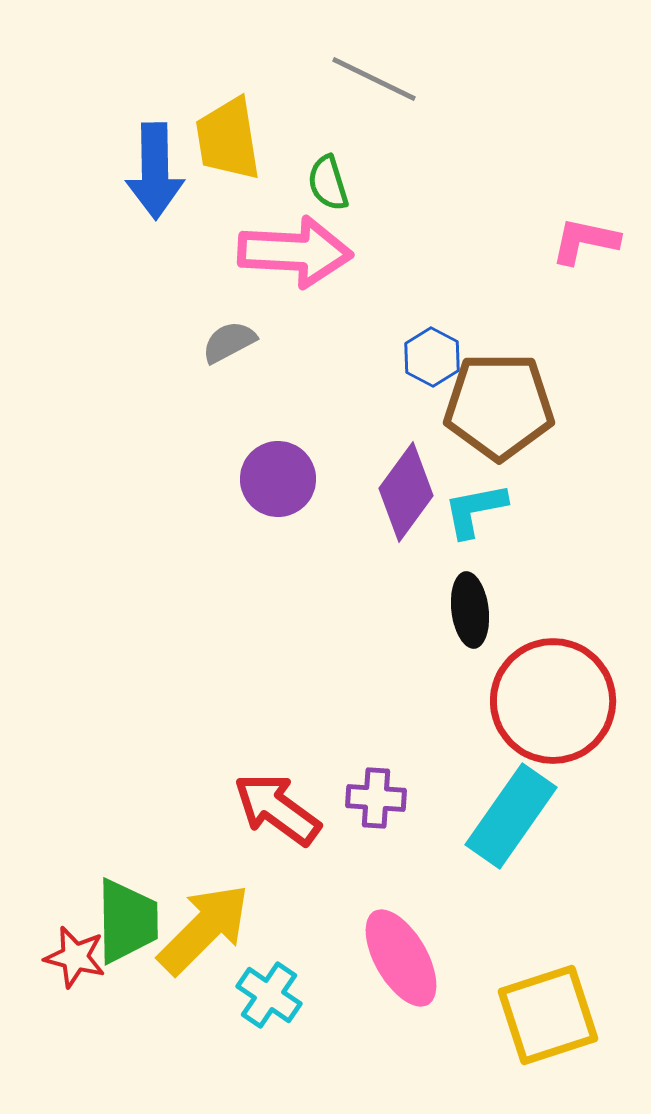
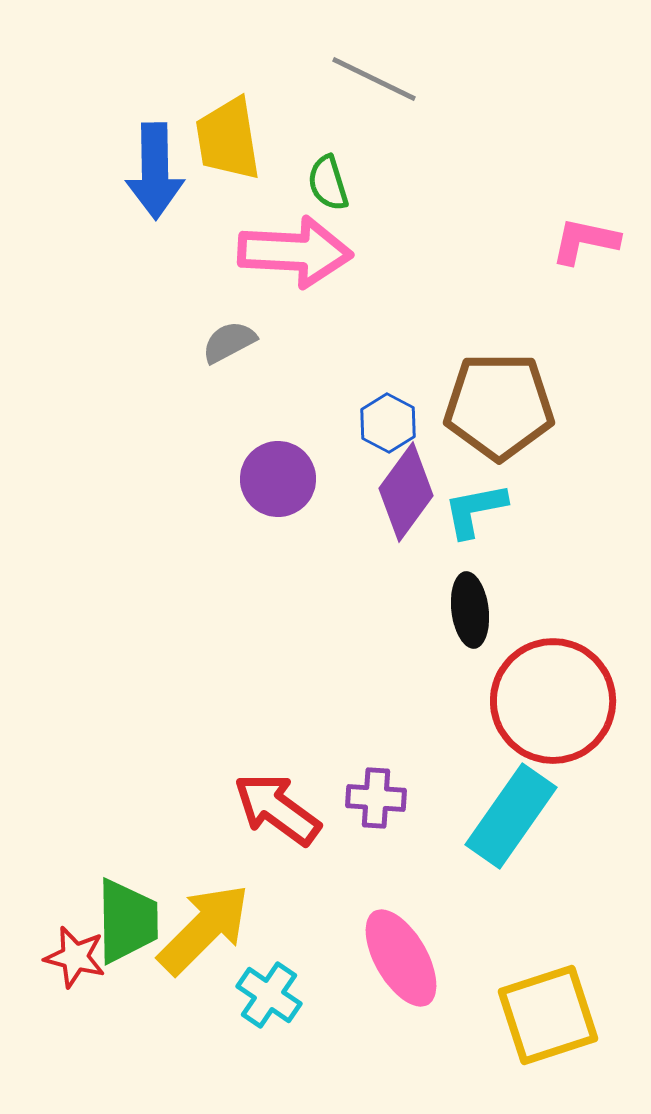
blue hexagon: moved 44 px left, 66 px down
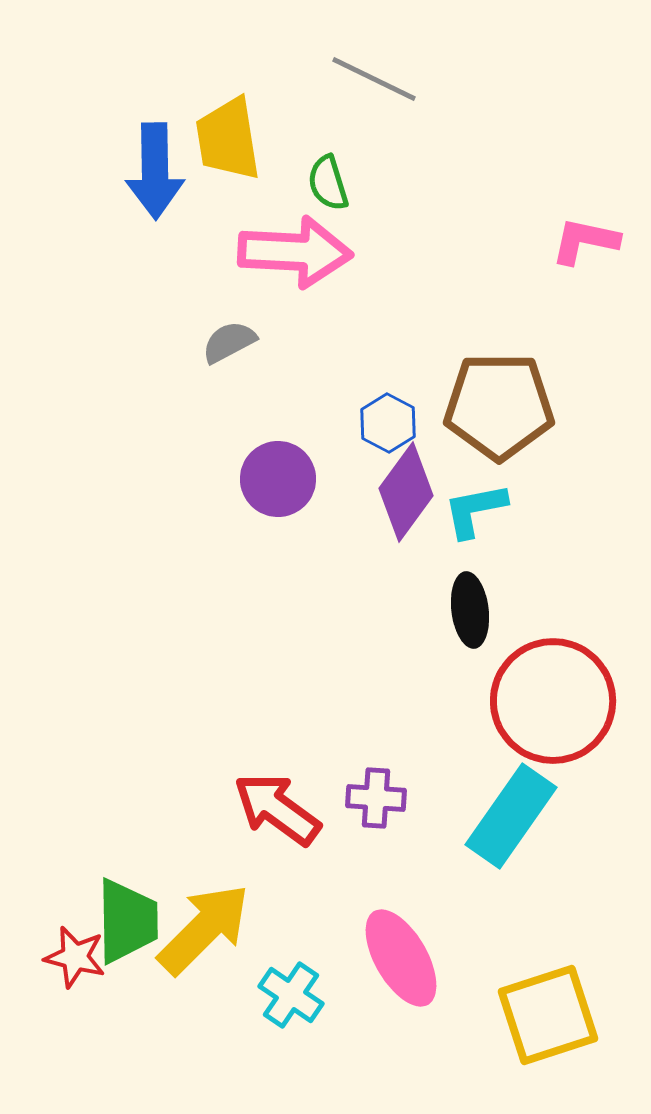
cyan cross: moved 22 px right
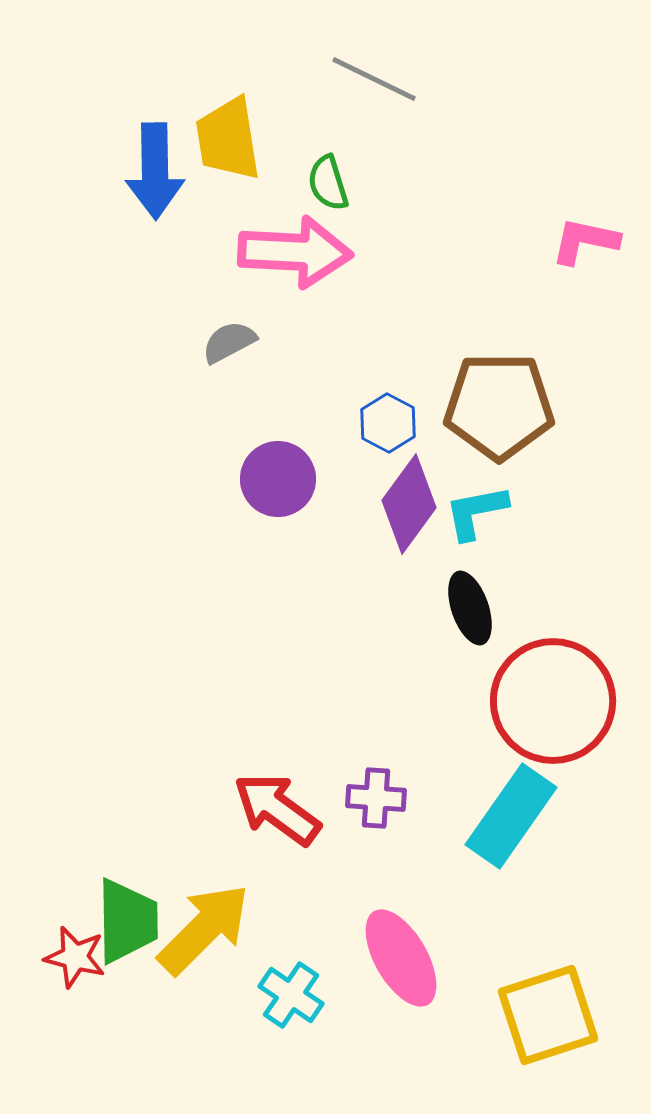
purple diamond: moved 3 px right, 12 px down
cyan L-shape: moved 1 px right, 2 px down
black ellipse: moved 2 px up; rotated 12 degrees counterclockwise
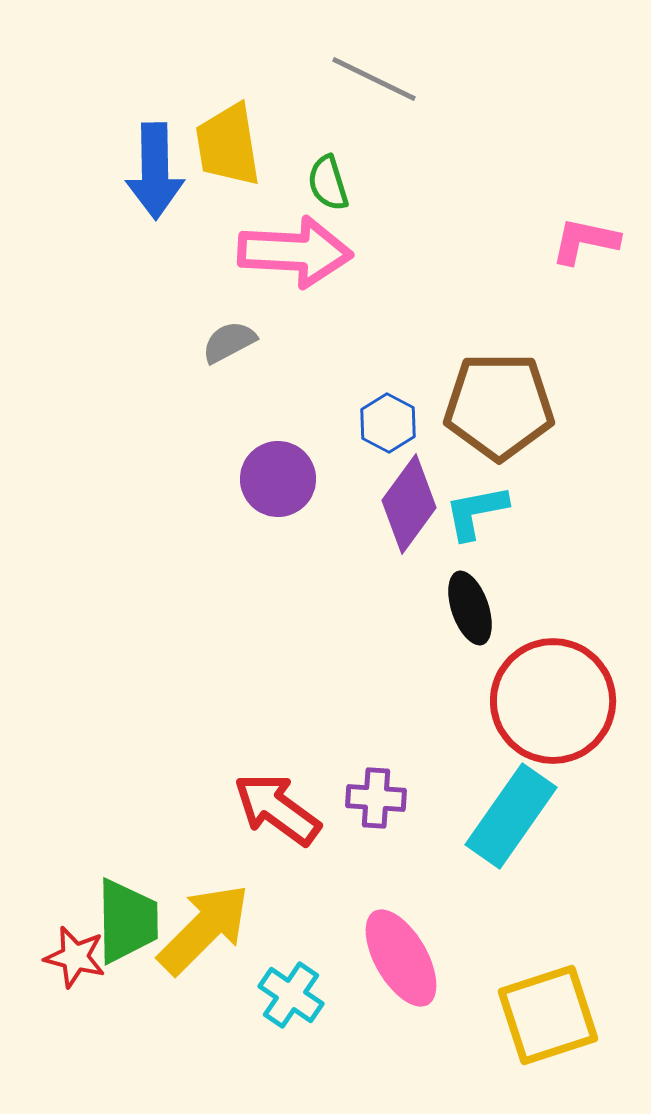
yellow trapezoid: moved 6 px down
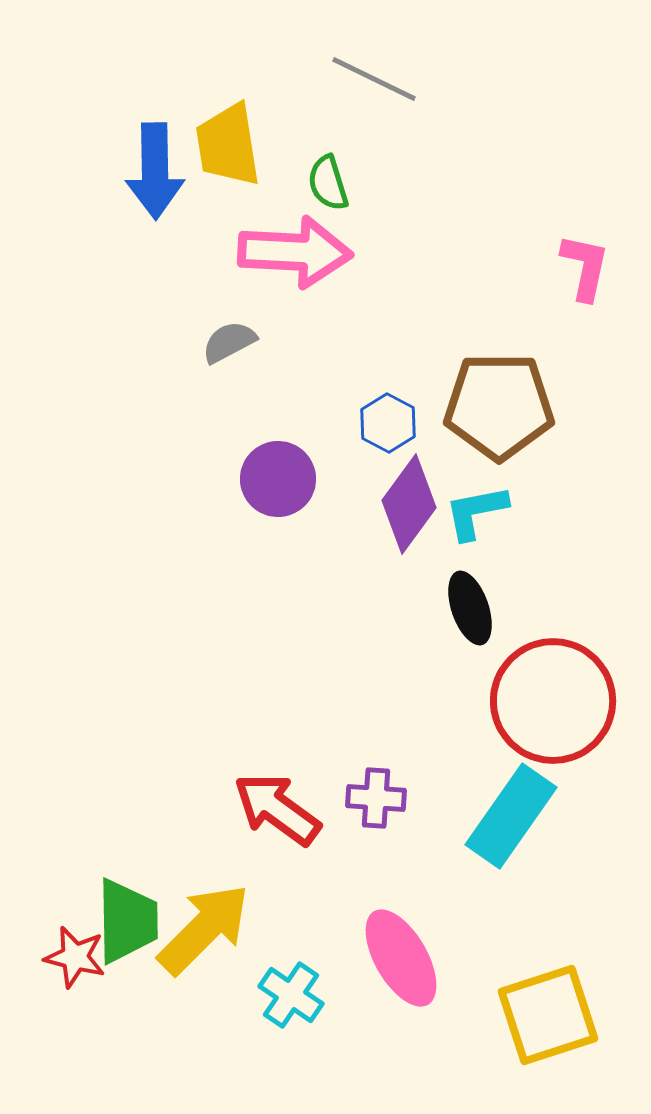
pink L-shape: moved 26 px down; rotated 90 degrees clockwise
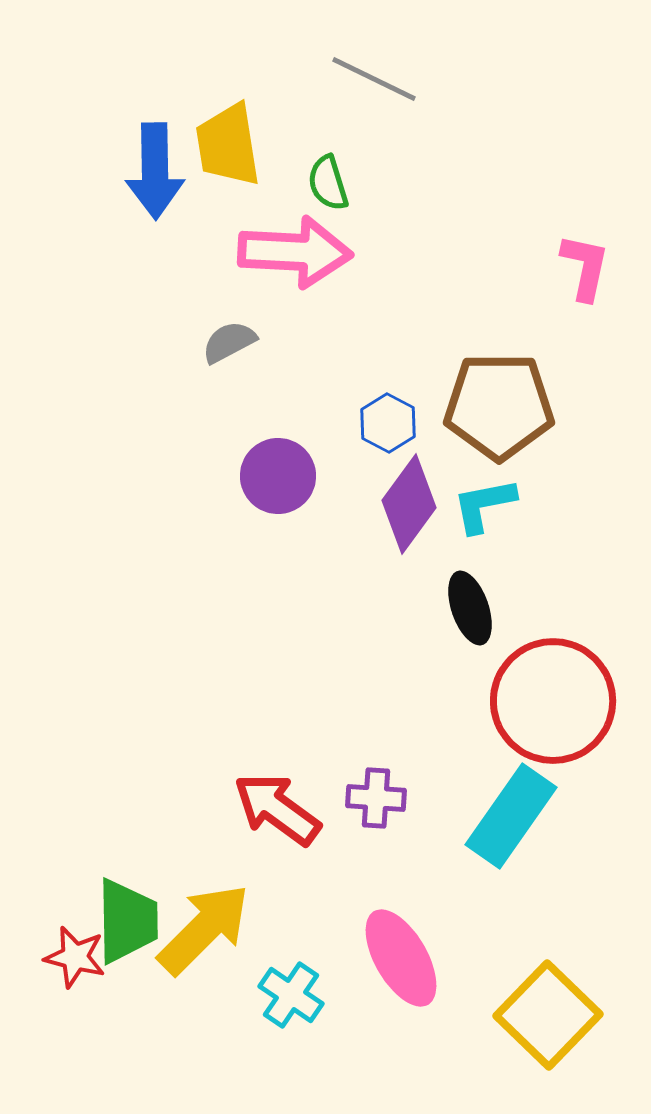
purple circle: moved 3 px up
cyan L-shape: moved 8 px right, 7 px up
yellow square: rotated 28 degrees counterclockwise
